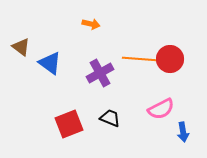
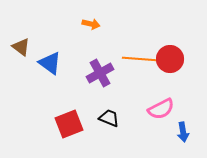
black trapezoid: moved 1 px left
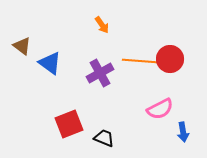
orange arrow: moved 11 px right, 1 px down; rotated 42 degrees clockwise
brown triangle: moved 1 px right, 1 px up
orange line: moved 2 px down
pink semicircle: moved 1 px left
black trapezoid: moved 5 px left, 20 px down
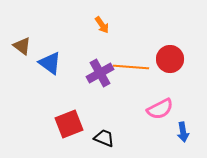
orange line: moved 9 px left, 6 px down
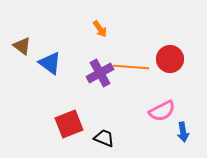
orange arrow: moved 2 px left, 4 px down
pink semicircle: moved 2 px right, 2 px down
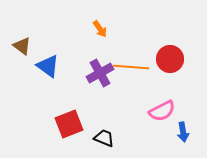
blue triangle: moved 2 px left, 3 px down
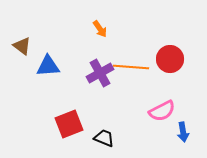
blue triangle: rotated 40 degrees counterclockwise
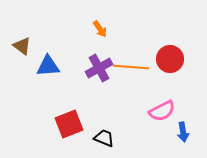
purple cross: moved 1 px left, 5 px up
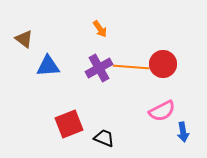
brown triangle: moved 2 px right, 7 px up
red circle: moved 7 px left, 5 px down
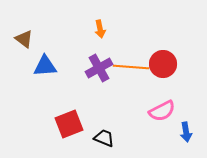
orange arrow: rotated 24 degrees clockwise
blue triangle: moved 3 px left
blue arrow: moved 3 px right
